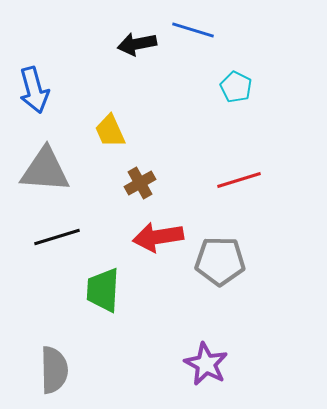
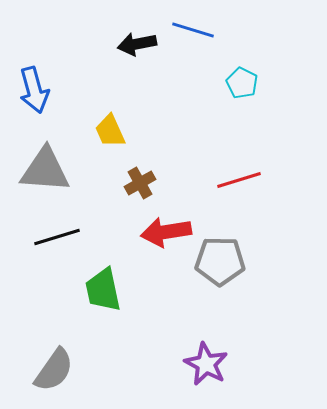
cyan pentagon: moved 6 px right, 4 px up
red arrow: moved 8 px right, 5 px up
green trapezoid: rotated 15 degrees counterclockwise
gray semicircle: rotated 36 degrees clockwise
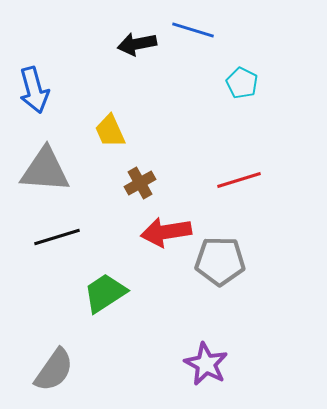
green trapezoid: moved 2 px right, 3 px down; rotated 69 degrees clockwise
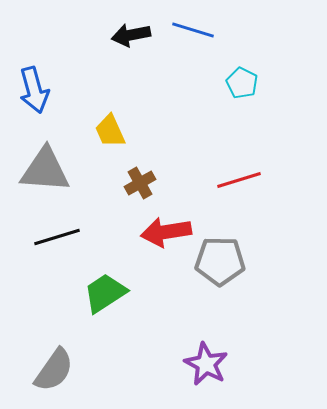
black arrow: moved 6 px left, 9 px up
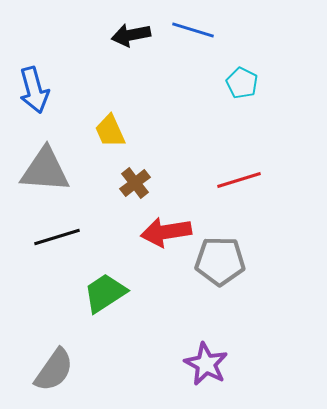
brown cross: moved 5 px left; rotated 8 degrees counterclockwise
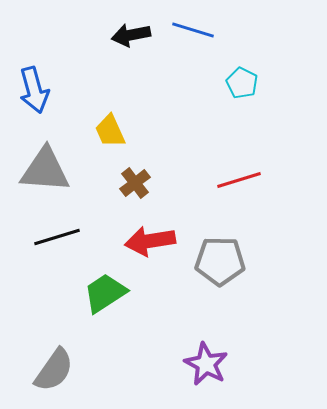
red arrow: moved 16 px left, 9 px down
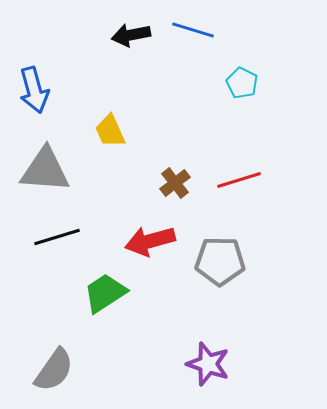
brown cross: moved 40 px right
red arrow: rotated 6 degrees counterclockwise
purple star: moved 2 px right; rotated 9 degrees counterclockwise
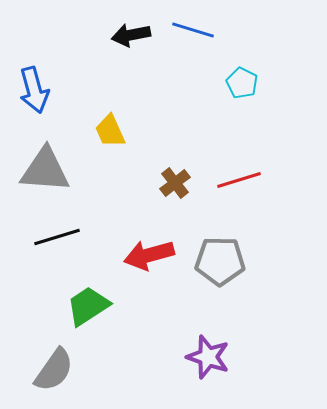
red arrow: moved 1 px left, 14 px down
green trapezoid: moved 17 px left, 13 px down
purple star: moved 7 px up
